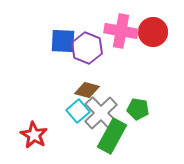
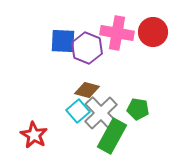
pink cross: moved 4 px left, 2 px down
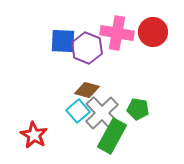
gray cross: moved 1 px right
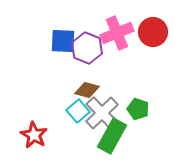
pink cross: rotated 32 degrees counterclockwise
green pentagon: rotated 10 degrees clockwise
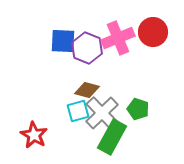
pink cross: moved 1 px right, 5 px down
cyan square: rotated 25 degrees clockwise
green rectangle: moved 1 px down
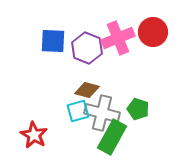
blue square: moved 10 px left
gray cross: rotated 32 degrees counterclockwise
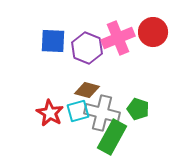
red star: moved 16 px right, 22 px up
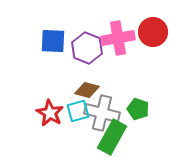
pink cross: rotated 12 degrees clockwise
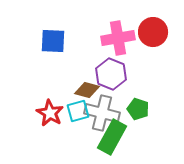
purple hexagon: moved 24 px right, 26 px down
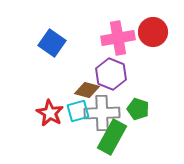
blue square: moved 1 px left, 2 px down; rotated 32 degrees clockwise
gray cross: rotated 16 degrees counterclockwise
